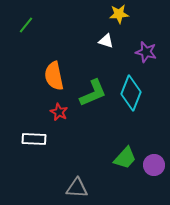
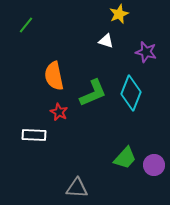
yellow star: rotated 18 degrees counterclockwise
white rectangle: moved 4 px up
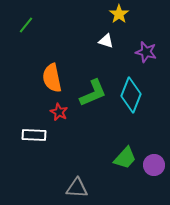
yellow star: rotated 12 degrees counterclockwise
orange semicircle: moved 2 px left, 2 px down
cyan diamond: moved 2 px down
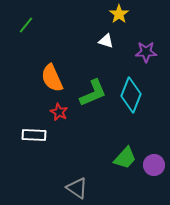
purple star: rotated 15 degrees counterclockwise
orange semicircle: rotated 12 degrees counterclockwise
gray triangle: rotated 30 degrees clockwise
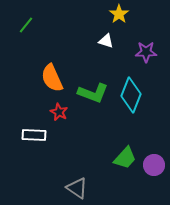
green L-shape: rotated 44 degrees clockwise
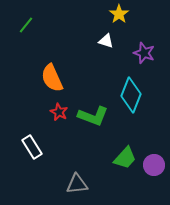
purple star: moved 2 px left, 1 px down; rotated 20 degrees clockwise
green L-shape: moved 23 px down
white rectangle: moved 2 px left, 12 px down; rotated 55 degrees clockwise
gray triangle: moved 4 px up; rotated 40 degrees counterclockwise
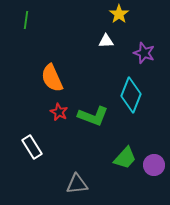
green line: moved 5 px up; rotated 30 degrees counterclockwise
white triangle: rotated 21 degrees counterclockwise
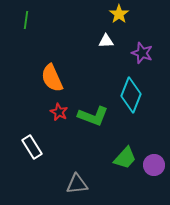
purple star: moved 2 px left
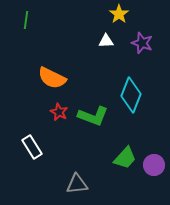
purple star: moved 10 px up
orange semicircle: rotated 40 degrees counterclockwise
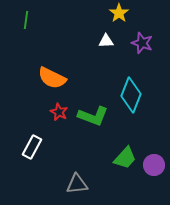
yellow star: moved 1 px up
white rectangle: rotated 60 degrees clockwise
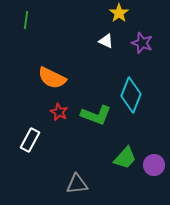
white triangle: rotated 28 degrees clockwise
green L-shape: moved 3 px right, 1 px up
white rectangle: moved 2 px left, 7 px up
